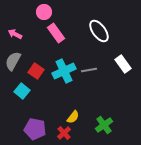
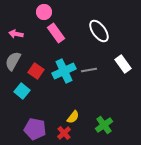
pink arrow: moved 1 px right; rotated 16 degrees counterclockwise
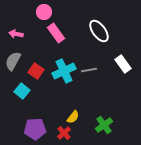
purple pentagon: rotated 15 degrees counterclockwise
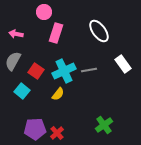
pink rectangle: rotated 54 degrees clockwise
yellow semicircle: moved 15 px left, 23 px up
red cross: moved 7 px left
